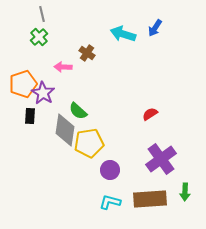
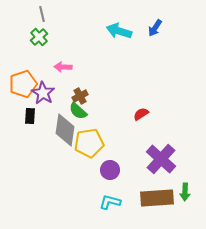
cyan arrow: moved 4 px left, 3 px up
brown cross: moved 7 px left, 43 px down; rotated 28 degrees clockwise
red semicircle: moved 9 px left
purple cross: rotated 12 degrees counterclockwise
brown rectangle: moved 7 px right, 1 px up
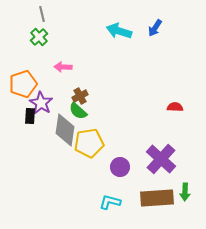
purple star: moved 2 px left, 10 px down
red semicircle: moved 34 px right, 7 px up; rotated 35 degrees clockwise
purple circle: moved 10 px right, 3 px up
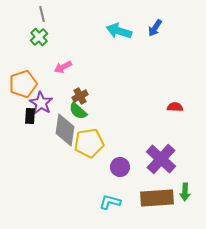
pink arrow: rotated 30 degrees counterclockwise
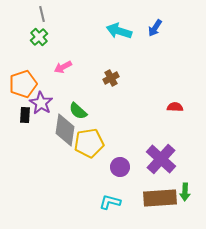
brown cross: moved 31 px right, 18 px up
black rectangle: moved 5 px left, 1 px up
brown rectangle: moved 3 px right
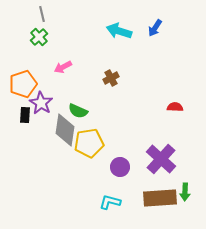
green semicircle: rotated 18 degrees counterclockwise
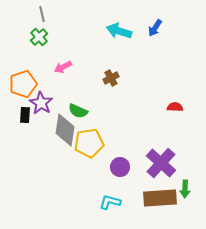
purple cross: moved 4 px down
green arrow: moved 3 px up
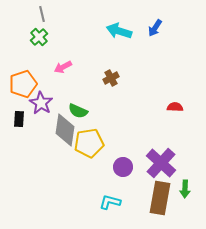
black rectangle: moved 6 px left, 4 px down
purple circle: moved 3 px right
brown rectangle: rotated 76 degrees counterclockwise
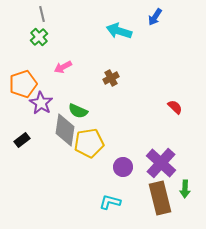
blue arrow: moved 11 px up
red semicircle: rotated 42 degrees clockwise
black rectangle: moved 3 px right, 21 px down; rotated 49 degrees clockwise
brown rectangle: rotated 24 degrees counterclockwise
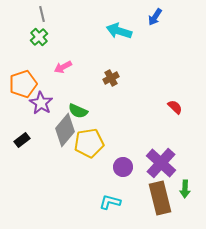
gray diamond: rotated 32 degrees clockwise
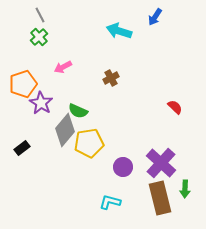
gray line: moved 2 px left, 1 px down; rotated 14 degrees counterclockwise
black rectangle: moved 8 px down
